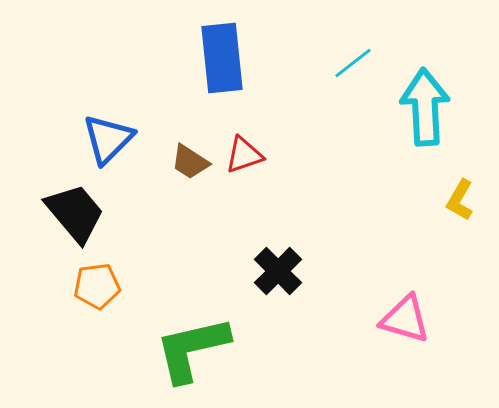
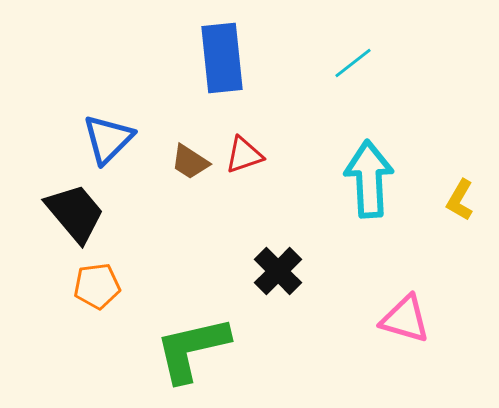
cyan arrow: moved 56 px left, 72 px down
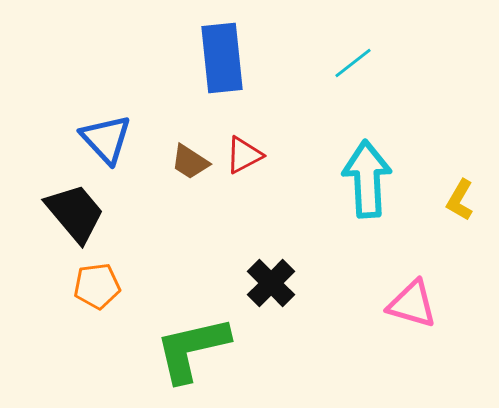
blue triangle: moved 2 px left; rotated 28 degrees counterclockwise
red triangle: rotated 9 degrees counterclockwise
cyan arrow: moved 2 px left
black cross: moved 7 px left, 12 px down
pink triangle: moved 7 px right, 15 px up
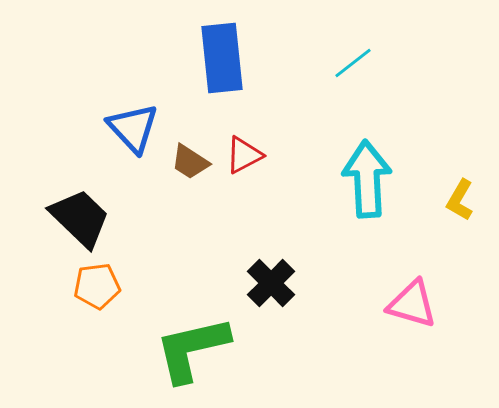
blue triangle: moved 27 px right, 11 px up
black trapezoid: moved 5 px right, 5 px down; rotated 6 degrees counterclockwise
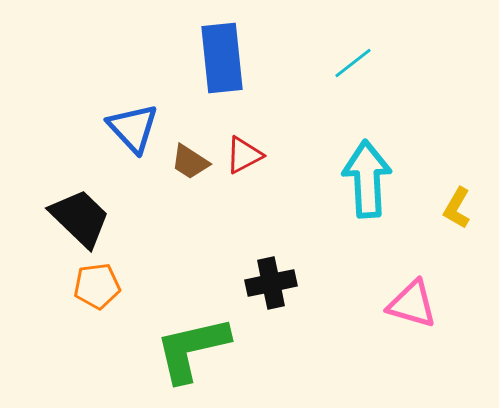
yellow L-shape: moved 3 px left, 8 px down
black cross: rotated 33 degrees clockwise
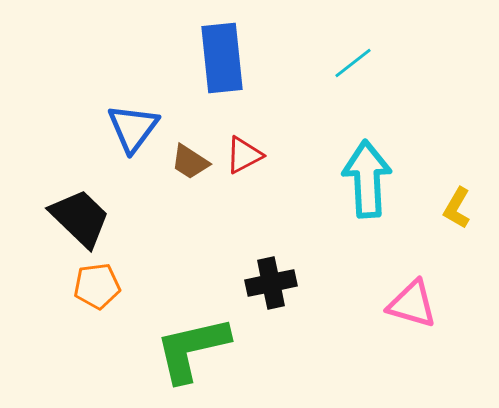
blue triangle: rotated 20 degrees clockwise
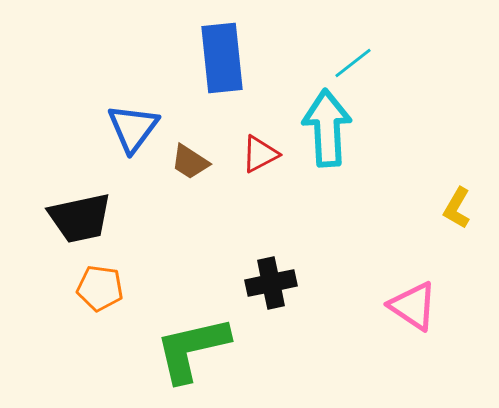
red triangle: moved 16 px right, 1 px up
cyan arrow: moved 40 px left, 51 px up
black trapezoid: rotated 124 degrees clockwise
orange pentagon: moved 3 px right, 2 px down; rotated 15 degrees clockwise
pink triangle: moved 1 px right, 2 px down; rotated 18 degrees clockwise
